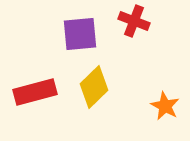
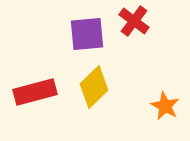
red cross: rotated 16 degrees clockwise
purple square: moved 7 px right
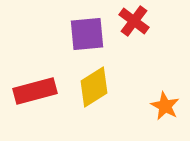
yellow diamond: rotated 12 degrees clockwise
red rectangle: moved 1 px up
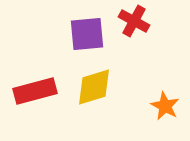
red cross: rotated 8 degrees counterclockwise
yellow diamond: rotated 15 degrees clockwise
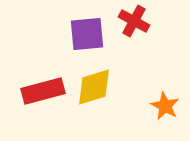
red rectangle: moved 8 px right
